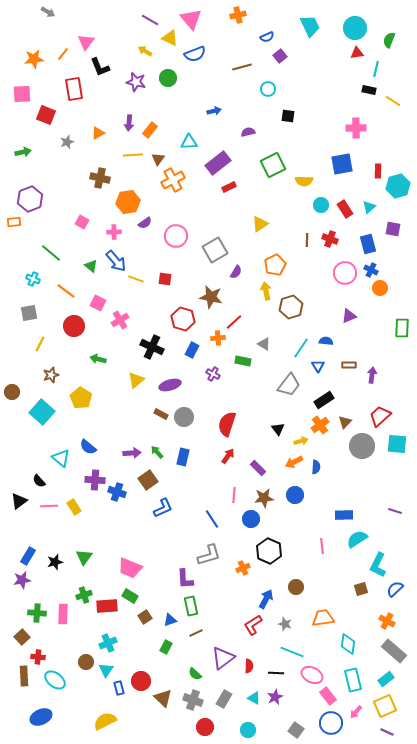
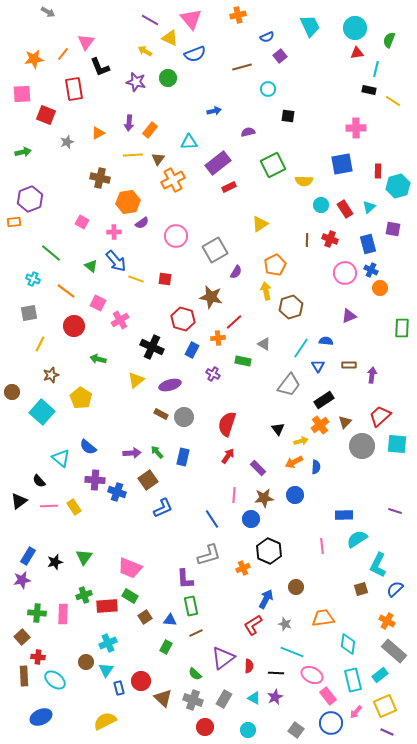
purple semicircle at (145, 223): moved 3 px left
blue triangle at (170, 620): rotated 24 degrees clockwise
cyan rectangle at (386, 679): moved 6 px left, 4 px up
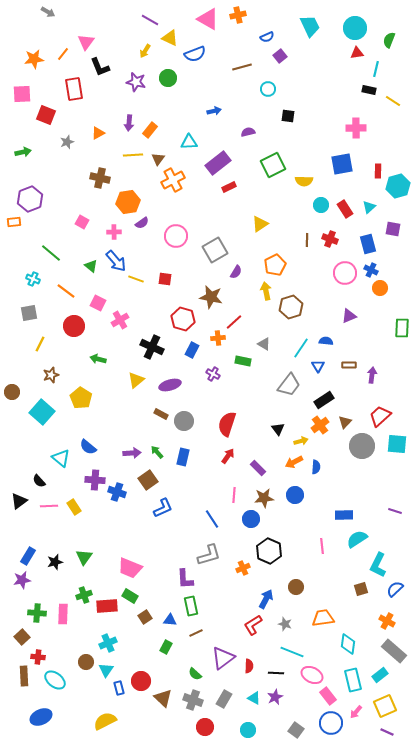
pink triangle at (191, 19): moved 17 px right; rotated 20 degrees counterclockwise
yellow arrow at (145, 51): rotated 88 degrees counterclockwise
gray circle at (184, 417): moved 4 px down
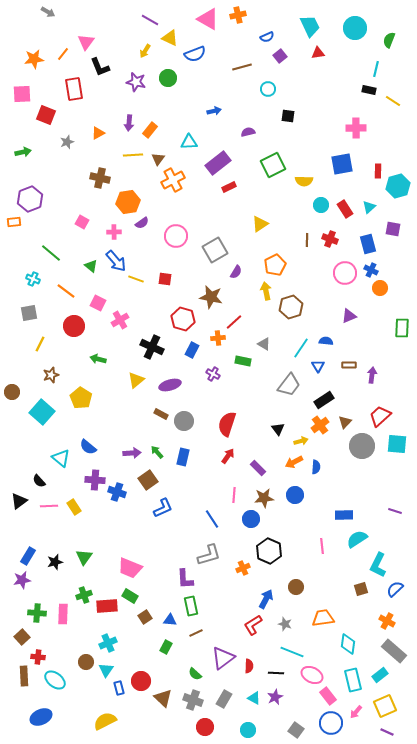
red triangle at (357, 53): moved 39 px left
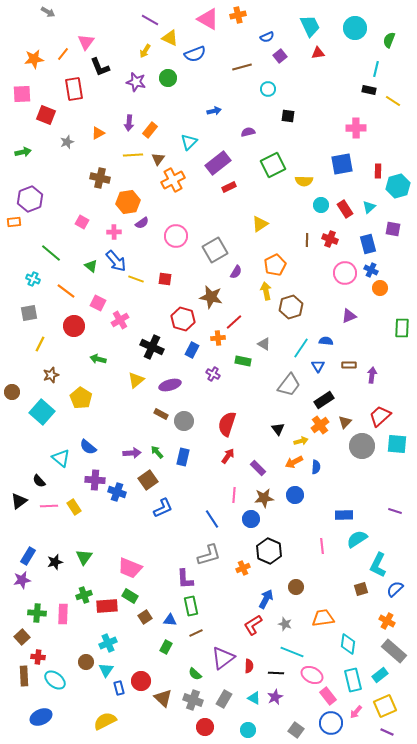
cyan triangle at (189, 142): rotated 42 degrees counterclockwise
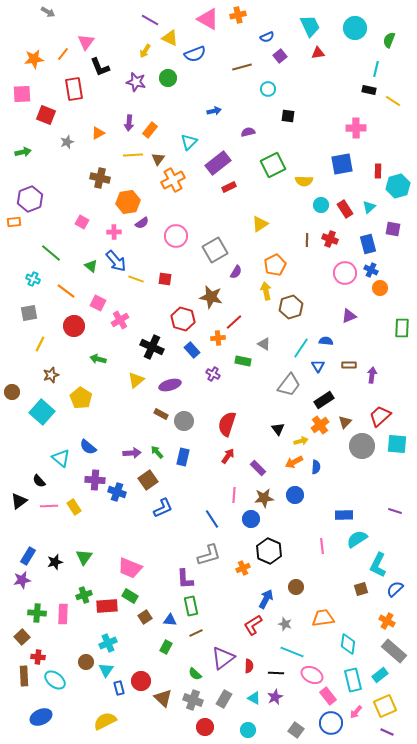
blue rectangle at (192, 350): rotated 70 degrees counterclockwise
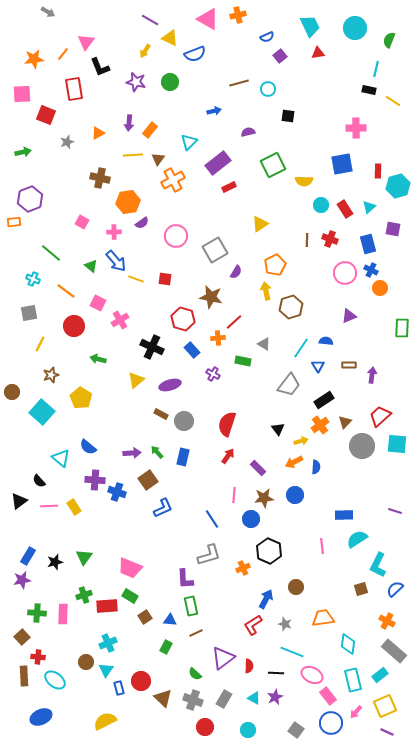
brown line at (242, 67): moved 3 px left, 16 px down
green circle at (168, 78): moved 2 px right, 4 px down
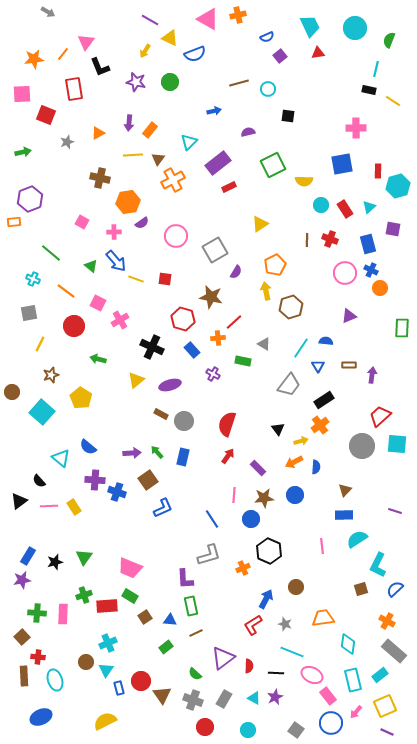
brown triangle at (345, 422): moved 68 px down
green rectangle at (166, 647): rotated 24 degrees clockwise
cyan ellipse at (55, 680): rotated 35 degrees clockwise
brown triangle at (163, 698): moved 1 px left, 3 px up; rotated 12 degrees clockwise
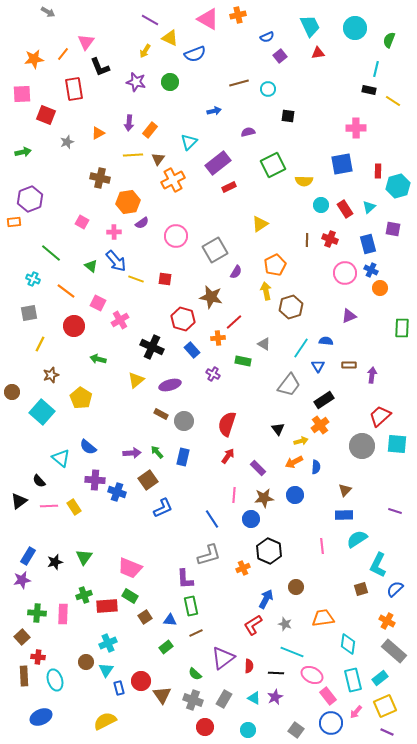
cyan rectangle at (380, 675): moved 3 px down
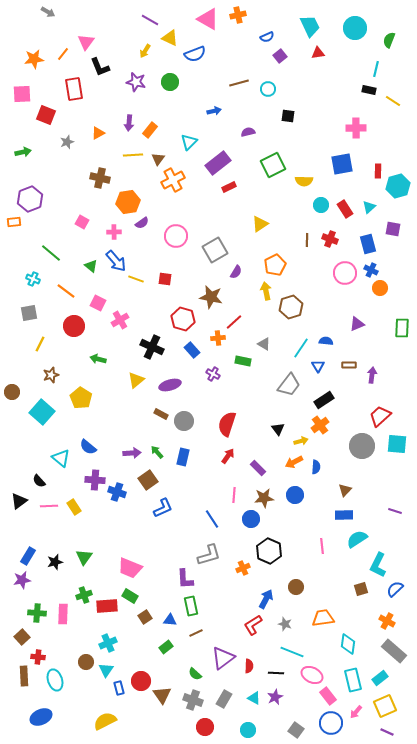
purple triangle at (349, 316): moved 8 px right, 8 px down
